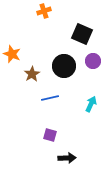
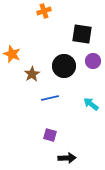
black square: rotated 15 degrees counterclockwise
cyan arrow: rotated 77 degrees counterclockwise
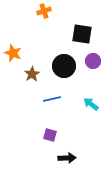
orange star: moved 1 px right, 1 px up
blue line: moved 2 px right, 1 px down
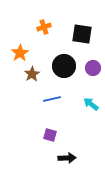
orange cross: moved 16 px down
orange star: moved 7 px right; rotated 18 degrees clockwise
purple circle: moved 7 px down
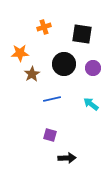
orange star: rotated 30 degrees clockwise
black circle: moved 2 px up
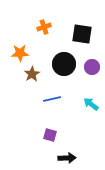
purple circle: moved 1 px left, 1 px up
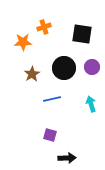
orange star: moved 3 px right, 11 px up
black circle: moved 4 px down
cyan arrow: rotated 35 degrees clockwise
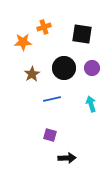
purple circle: moved 1 px down
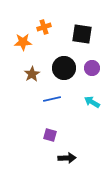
cyan arrow: moved 1 px right, 2 px up; rotated 42 degrees counterclockwise
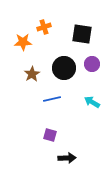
purple circle: moved 4 px up
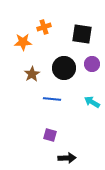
blue line: rotated 18 degrees clockwise
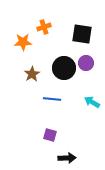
purple circle: moved 6 px left, 1 px up
